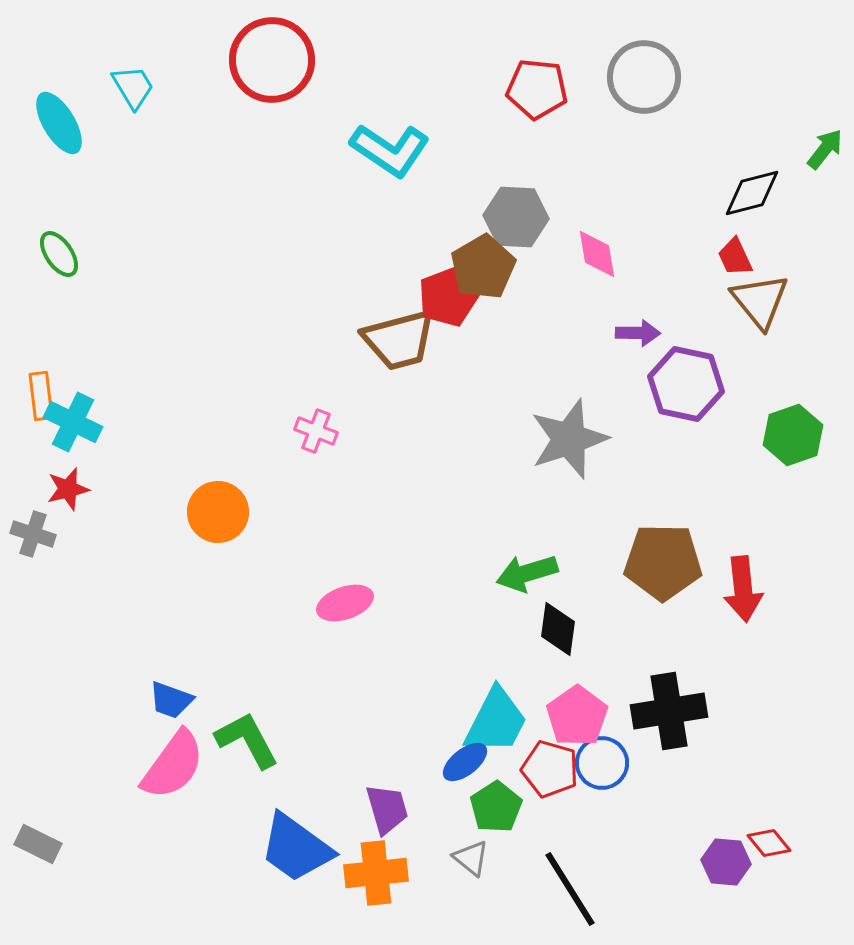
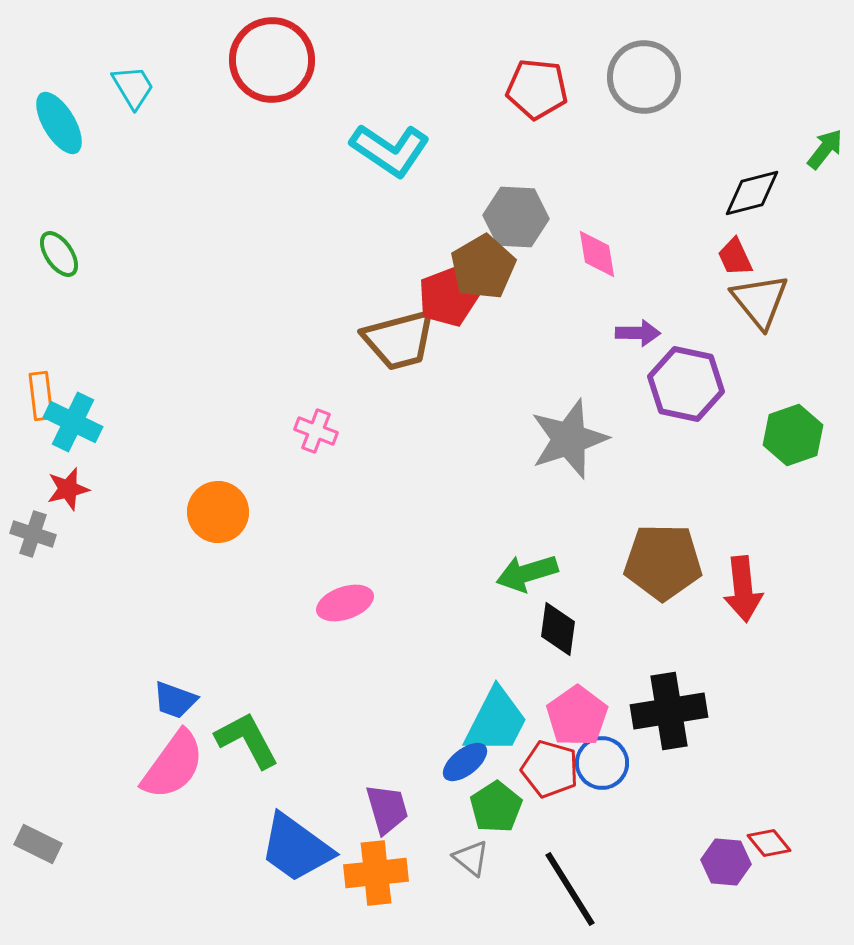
blue trapezoid at (171, 700): moved 4 px right
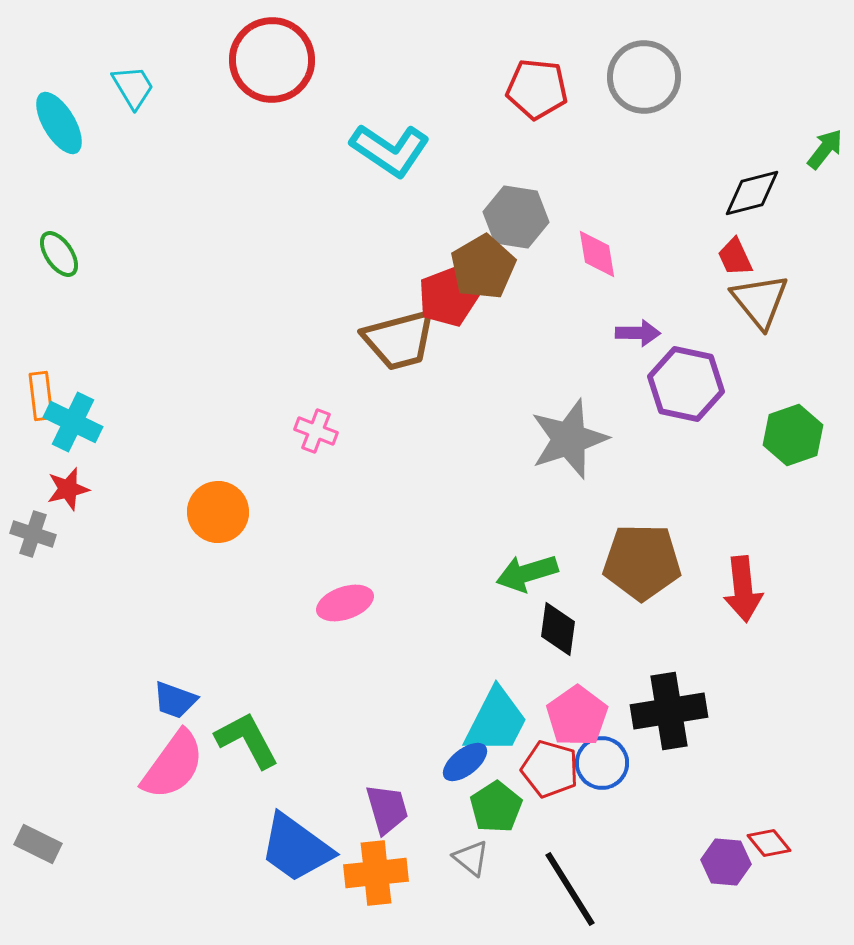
gray hexagon at (516, 217): rotated 6 degrees clockwise
brown pentagon at (663, 562): moved 21 px left
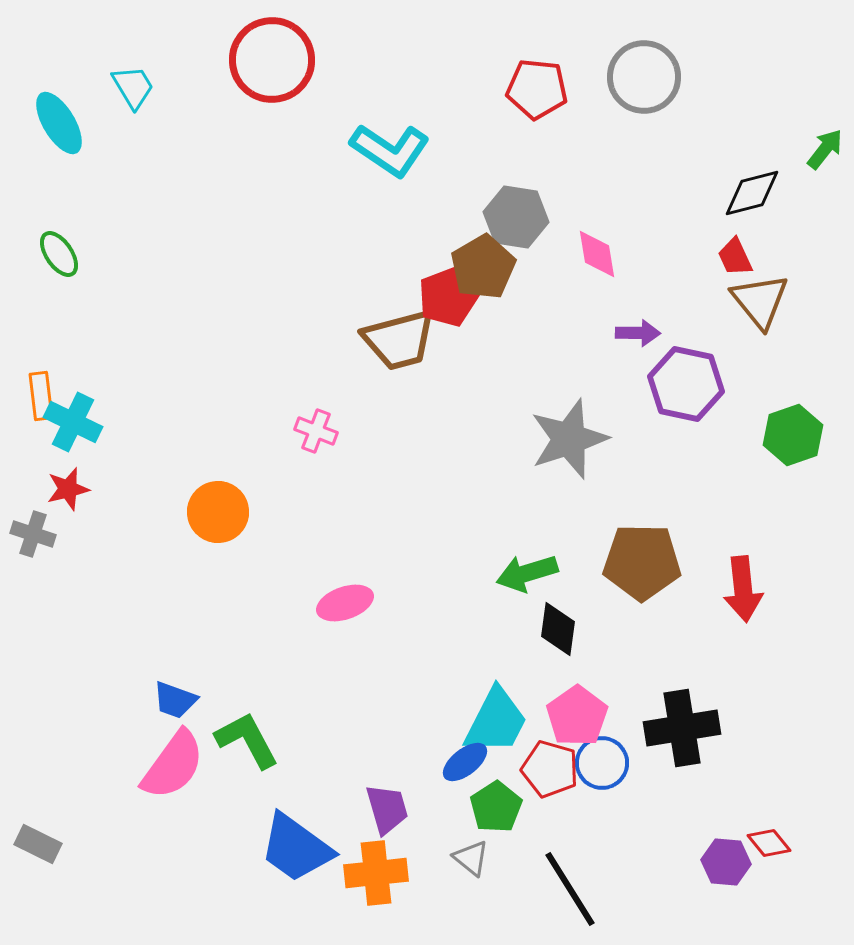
black cross at (669, 711): moved 13 px right, 17 px down
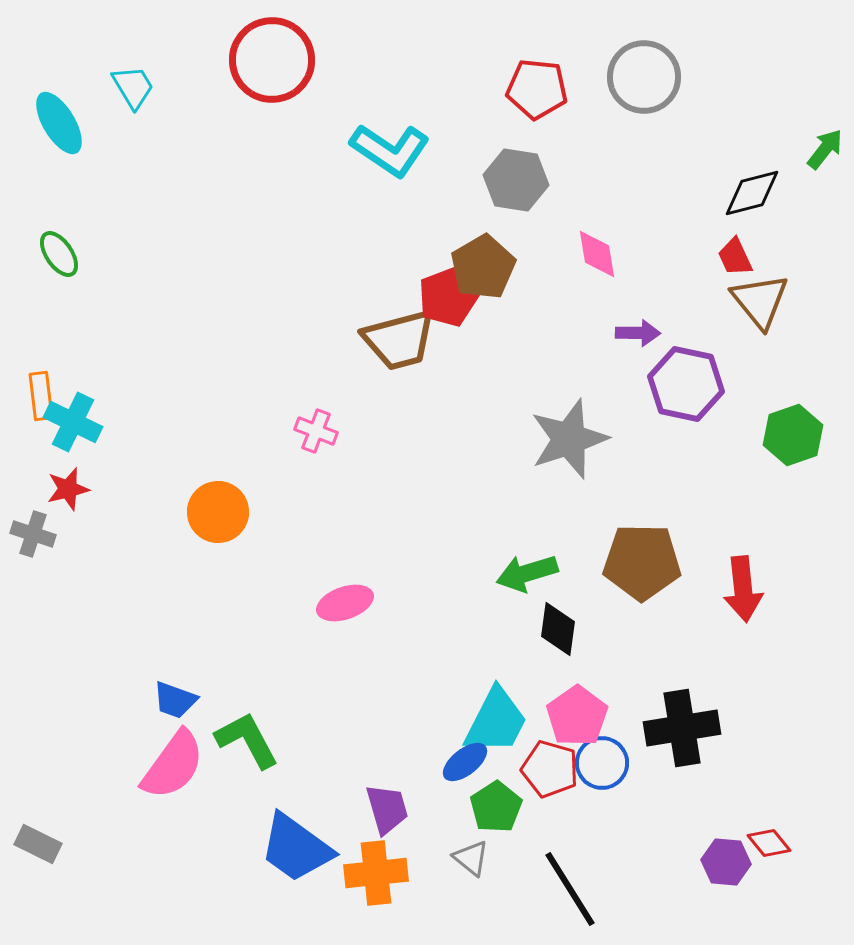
gray hexagon at (516, 217): moved 37 px up
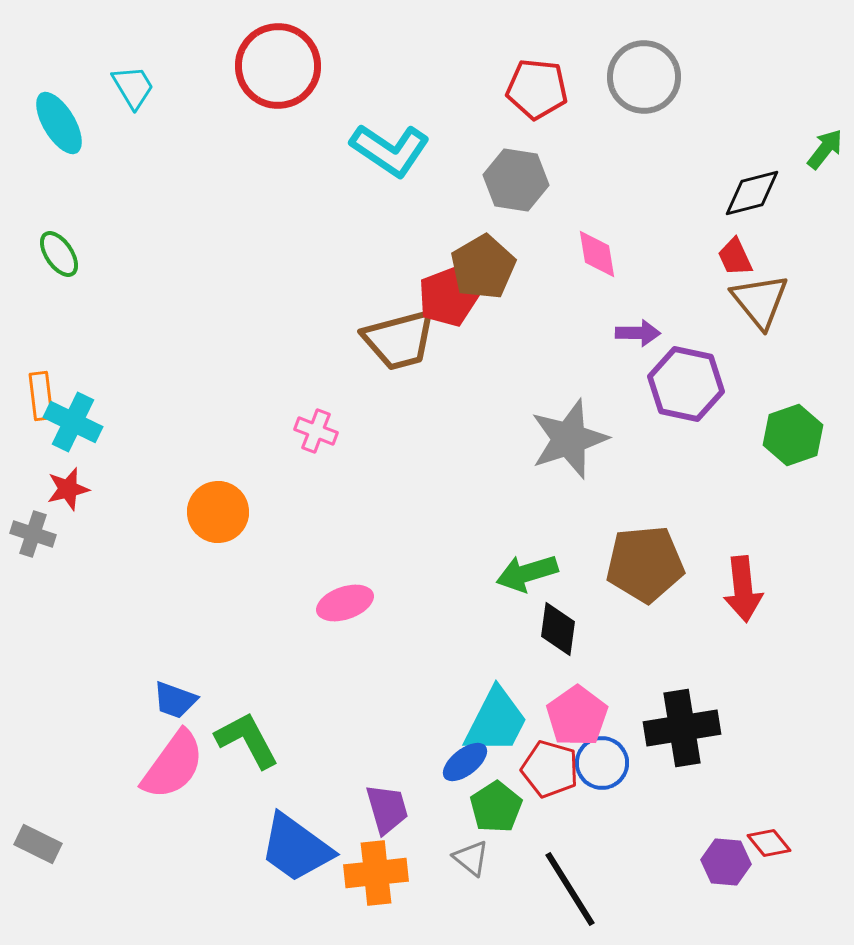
red circle at (272, 60): moved 6 px right, 6 px down
brown pentagon at (642, 562): moved 3 px right, 2 px down; rotated 6 degrees counterclockwise
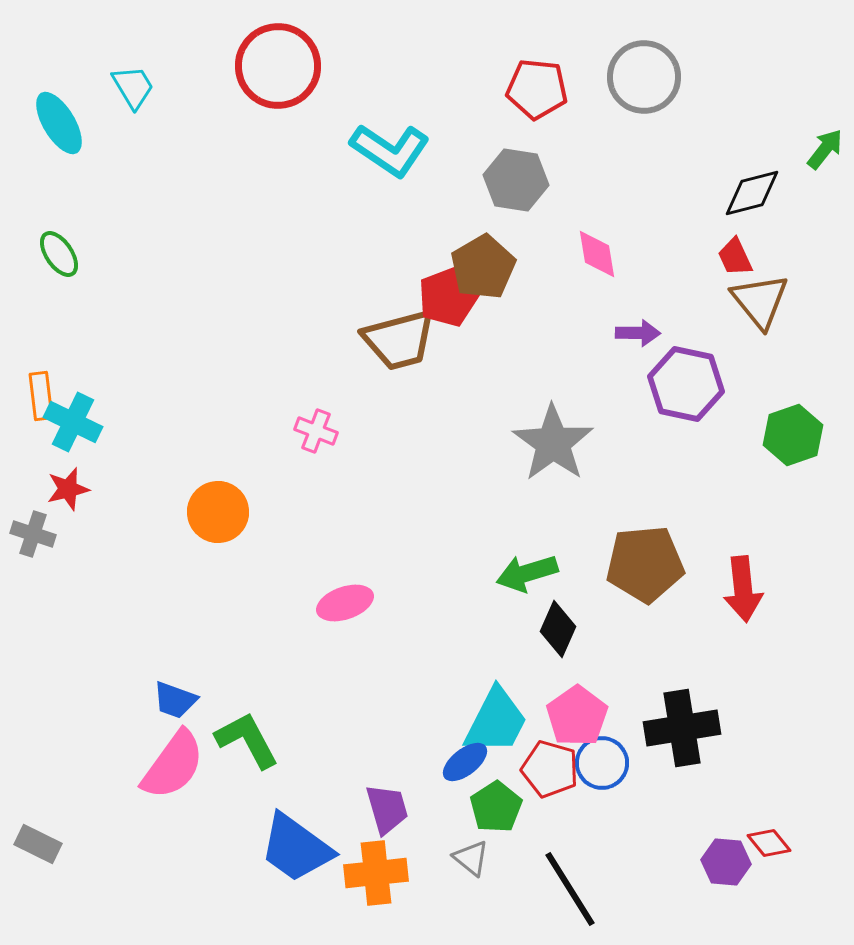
gray star at (569, 439): moved 16 px left, 4 px down; rotated 18 degrees counterclockwise
black diamond at (558, 629): rotated 16 degrees clockwise
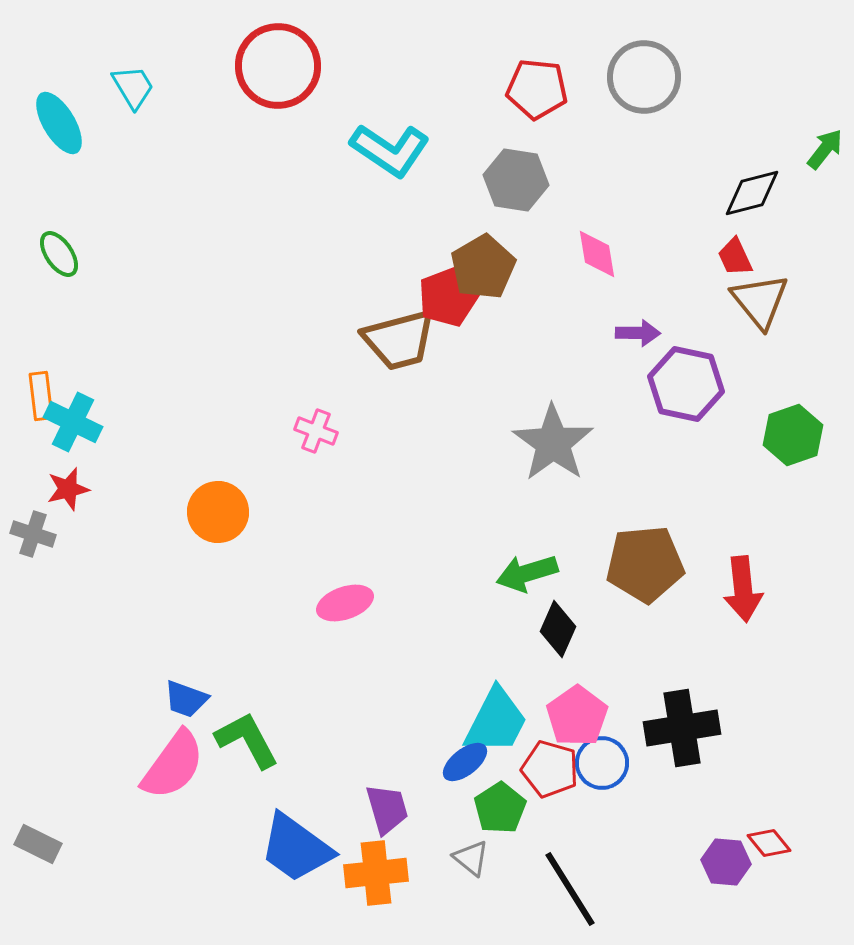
blue trapezoid at (175, 700): moved 11 px right, 1 px up
green pentagon at (496, 807): moved 4 px right, 1 px down
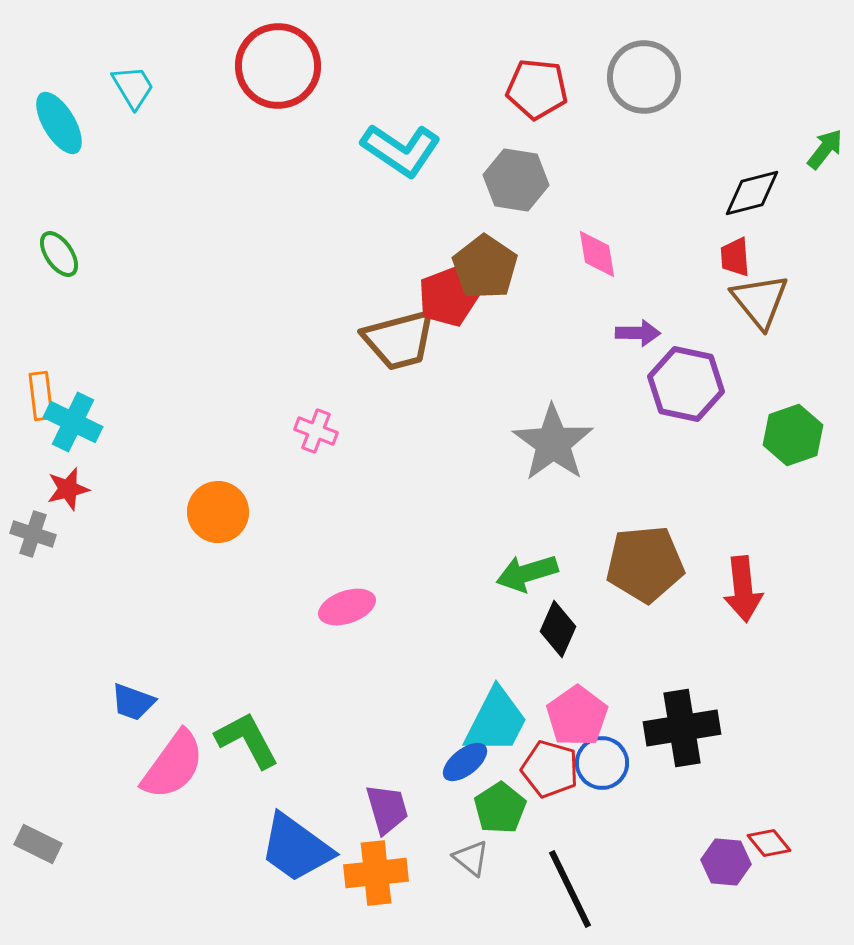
cyan L-shape at (390, 150): moved 11 px right
red trapezoid at (735, 257): rotated 21 degrees clockwise
brown pentagon at (483, 267): moved 2 px right; rotated 8 degrees counterclockwise
pink ellipse at (345, 603): moved 2 px right, 4 px down
blue trapezoid at (186, 699): moved 53 px left, 3 px down
black line at (570, 889): rotated 6 degrees clockwise
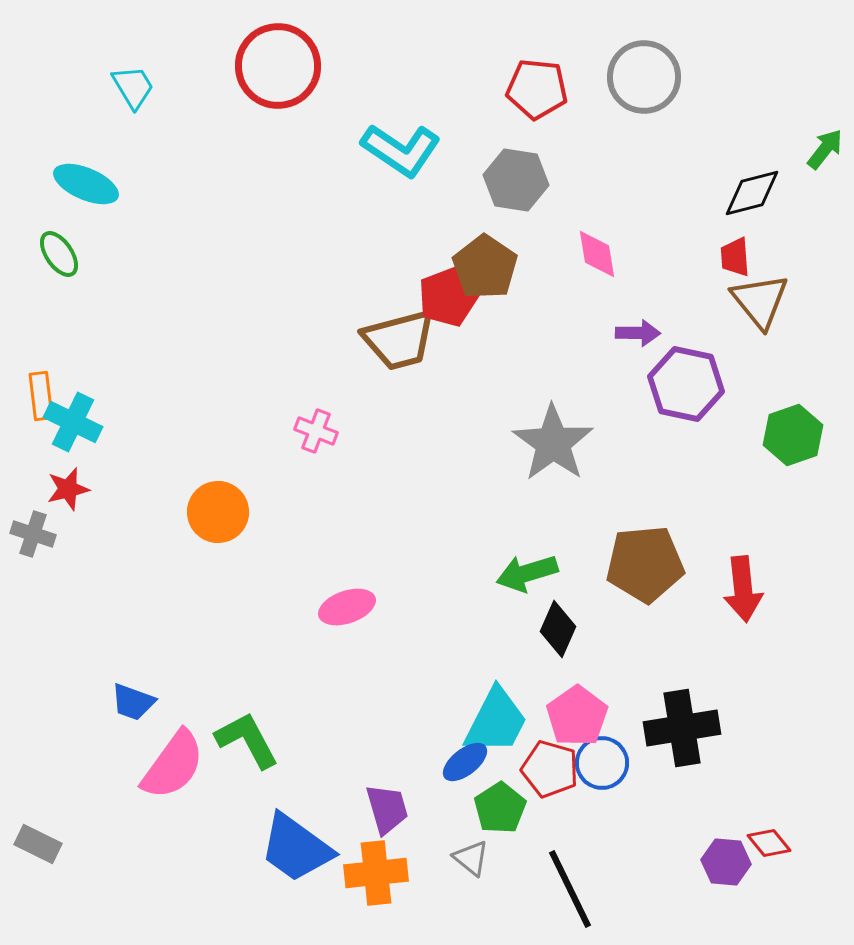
cyan ellipse at (59, 123): moved 27 px right, 61 px down; rotated 36 degrees counterclockwise
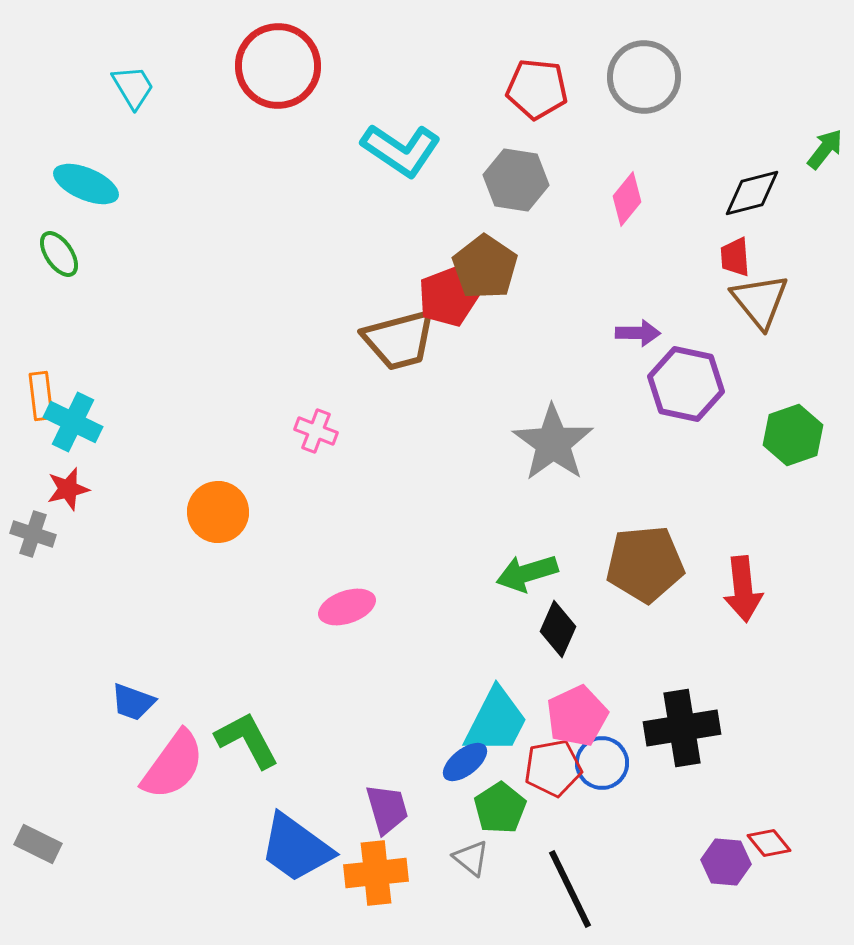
pink diamond at (597, 254): moved 30 px right, 55 px up; rotated 48 degrees clockwise
pink pentagon at (577, 716): rotated 10 degrees clockwise
red pentagon at (550, 769): moved 3 px right, 1 px up; rotated 26 degrees counterclockwise
